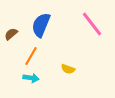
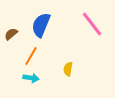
yellow semicircle: rotated 80 degrees clockwise
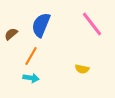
yellow semicircle: moved 14 px right; rotated 88 degrees counterclockwise
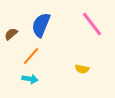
orange line: rotated 12 degrees clockwise
cyan arrow: moved 1 px left, 1 px down
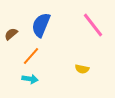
pink line: moved 1 px right, 1 px down
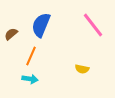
orange line: rotated 18 degrees counterclockwise
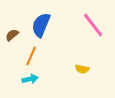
brown semicircle: moved 1 px right, 1 px down
cyan arrow: rotated 21 degrees counterclockwise
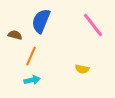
blue semicircle: moved 4 px up
brown semicircle: moved 3 px right; rotated 56 degrees clockwise
cyan arrow: moved 2 px right, 1 px down
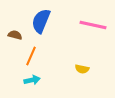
pink line: rotated 40 degrees counterclockwise
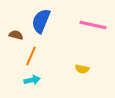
brown semicircle: moved 1 px right
